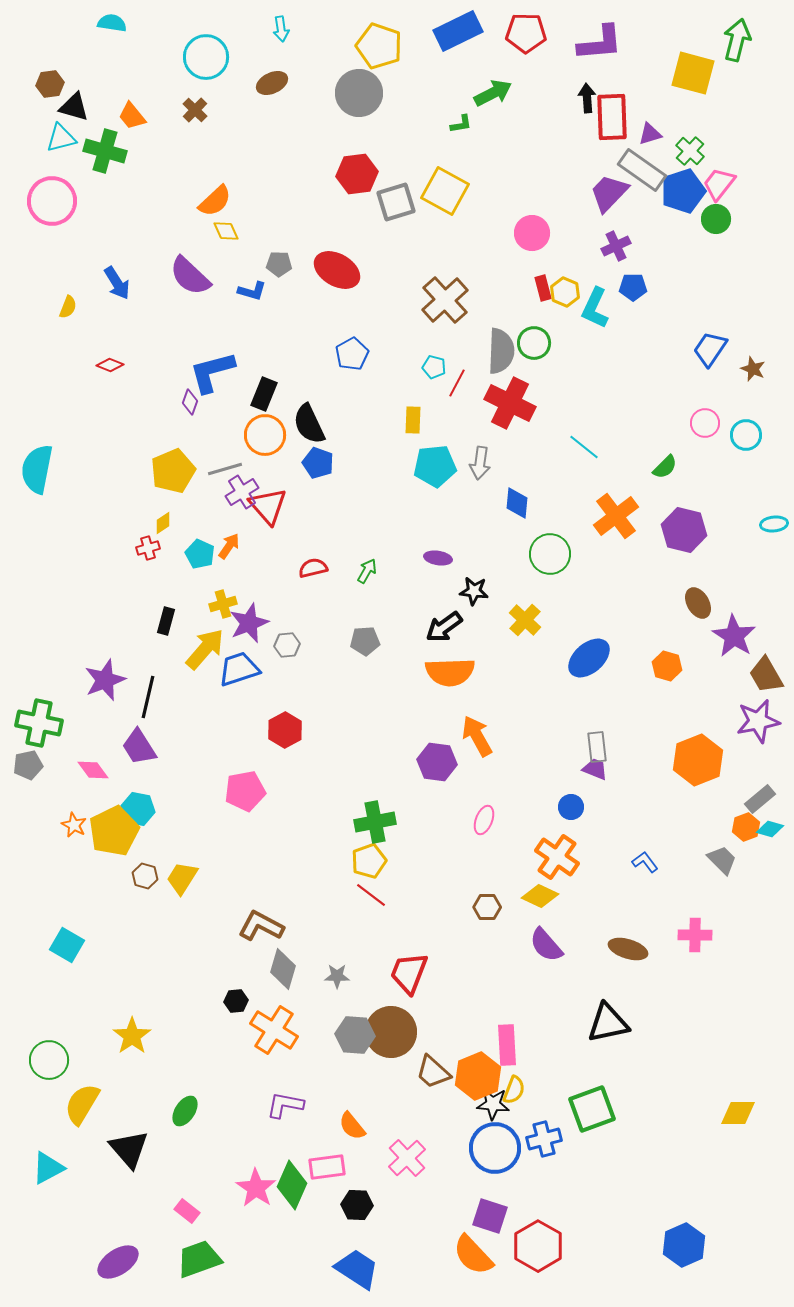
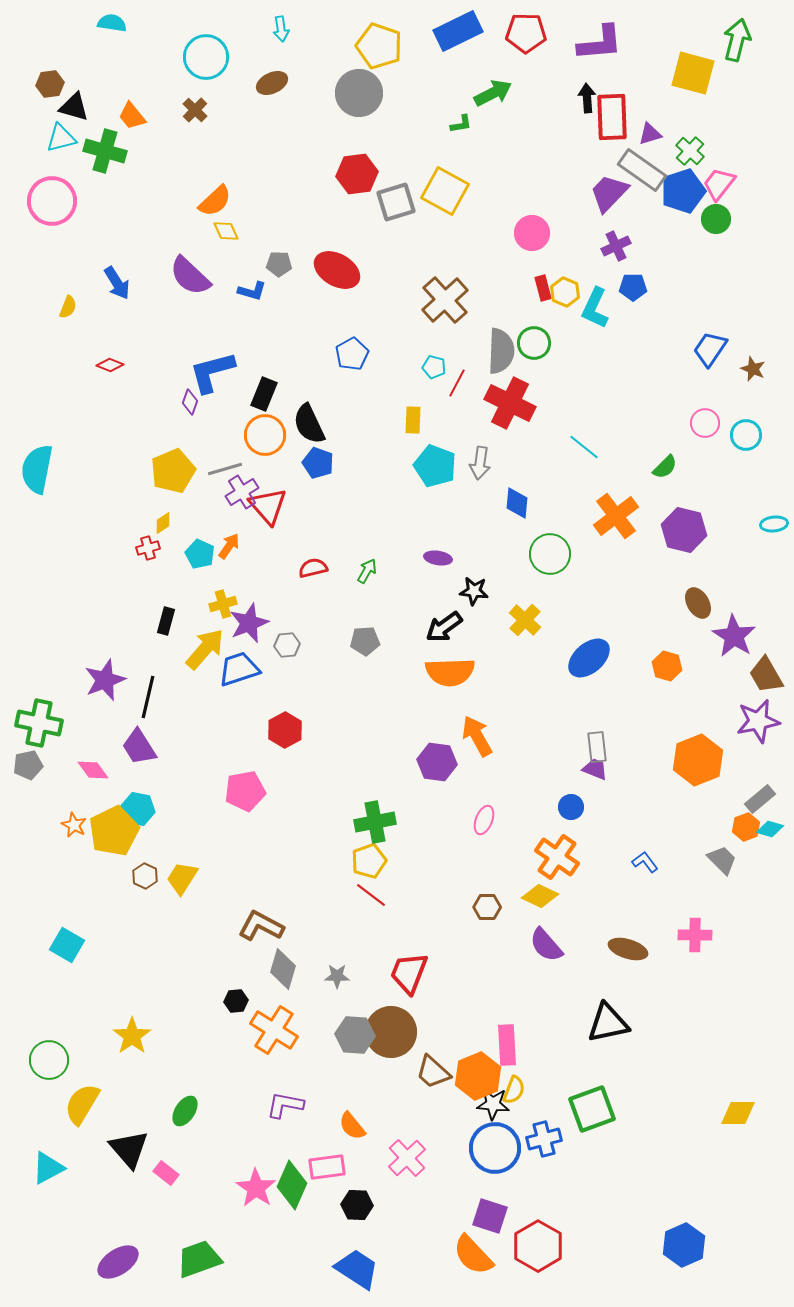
cyan pentagon at (435, 466): rotated 27 degrees clockwise
brown hexagon at (145, 876): rotated 10 degrees clockwise
pink rectangle at (187, 1211): moved 21 px left, 38 px up
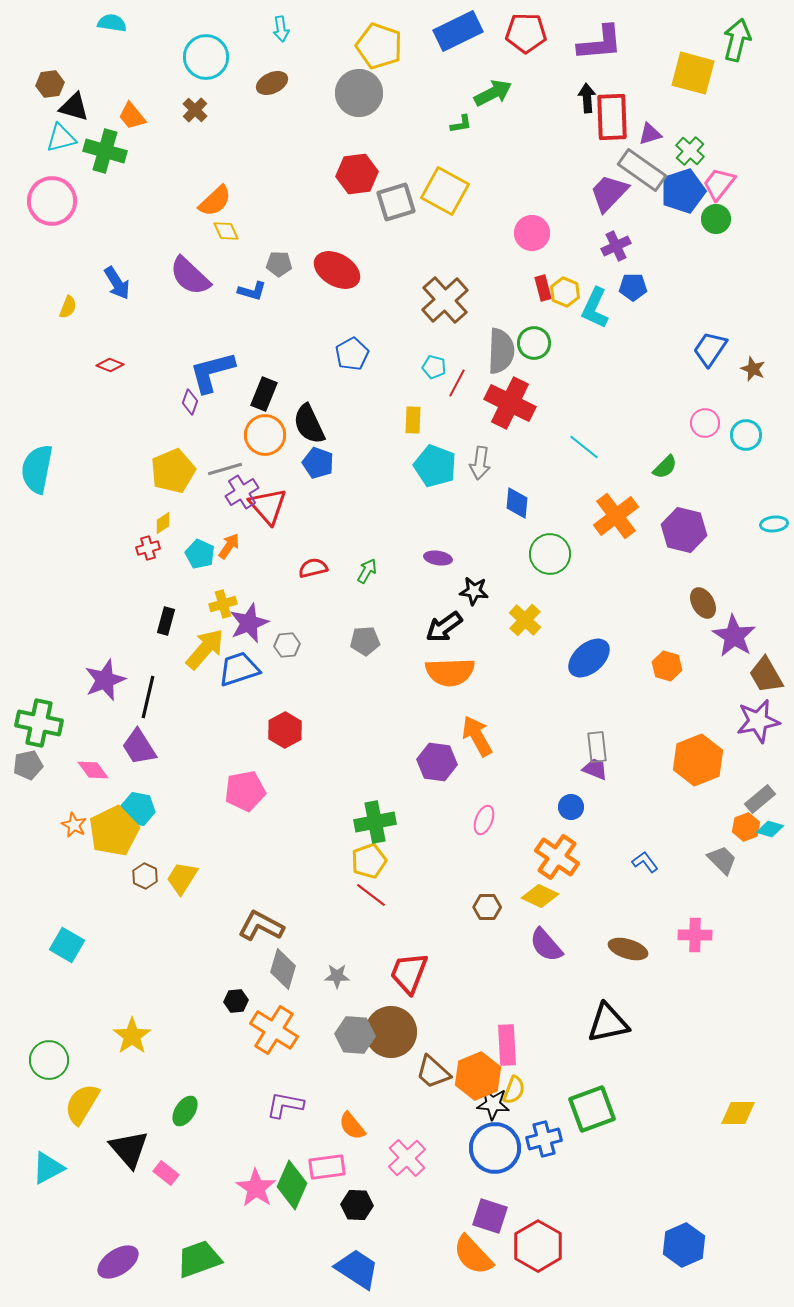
brown ellipse at (698, 603): moved 5 px right
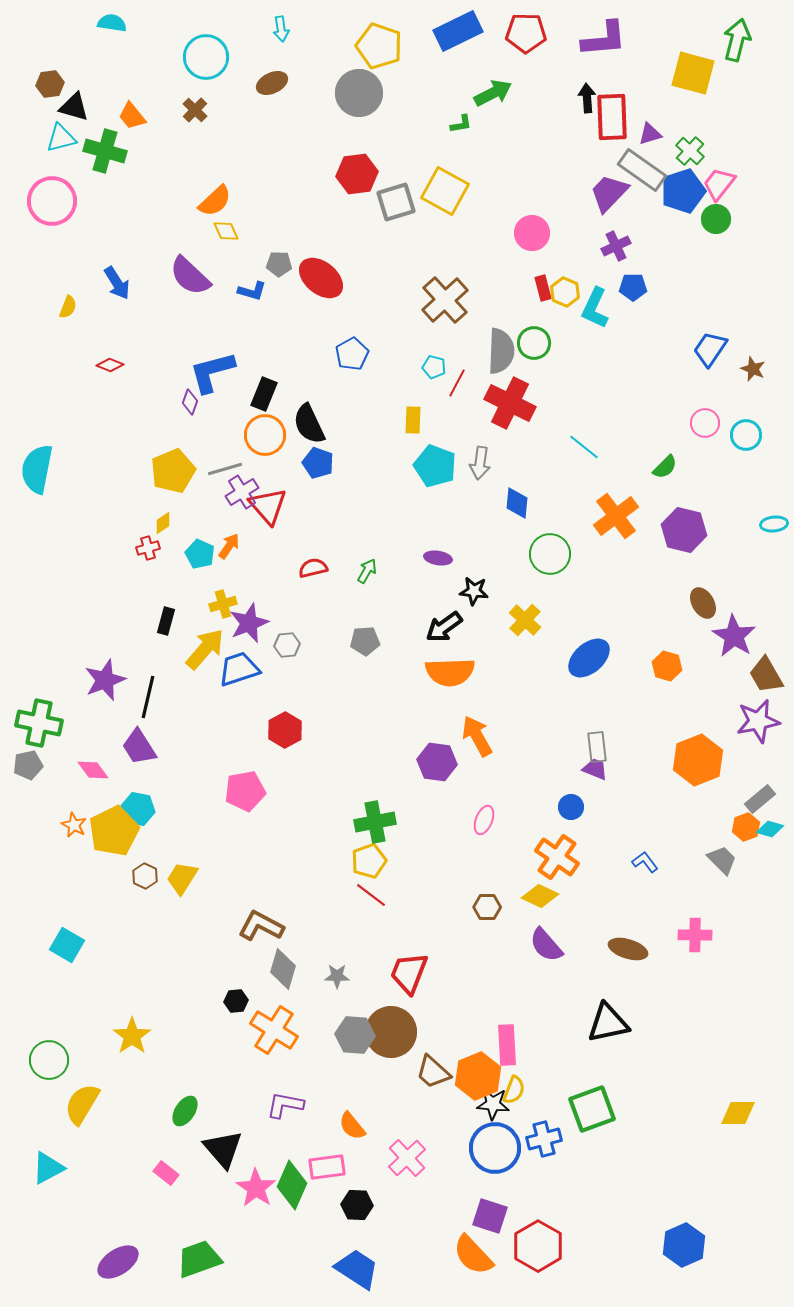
purple L-shape at (600, 43): moved 4 px right, 4 px up
red ellipse at (337, 270): moved 16 px left, 8 px down; rotated 9 degrees clockwise
black triangle at (129, 1149): moved 94 px right
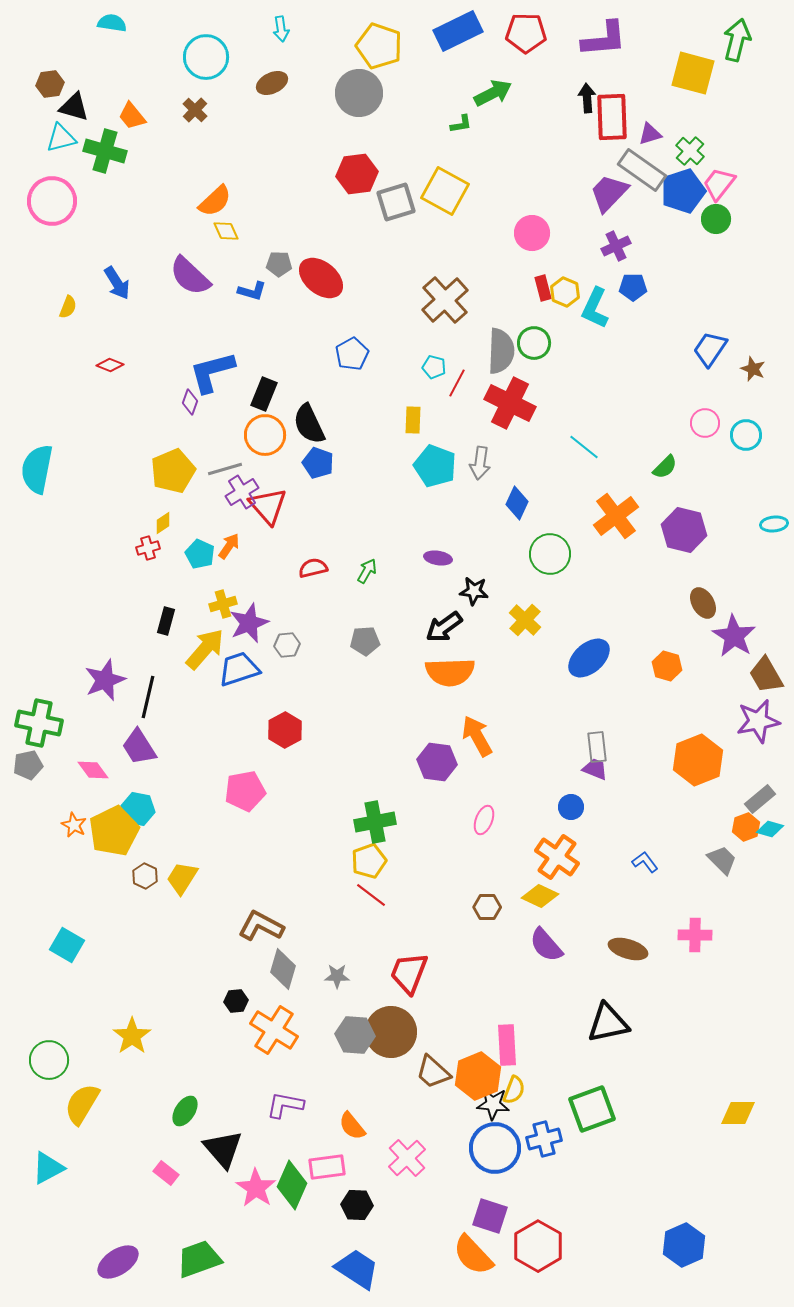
blue diamond at (517, 503): rotated 20 degrees clockwise
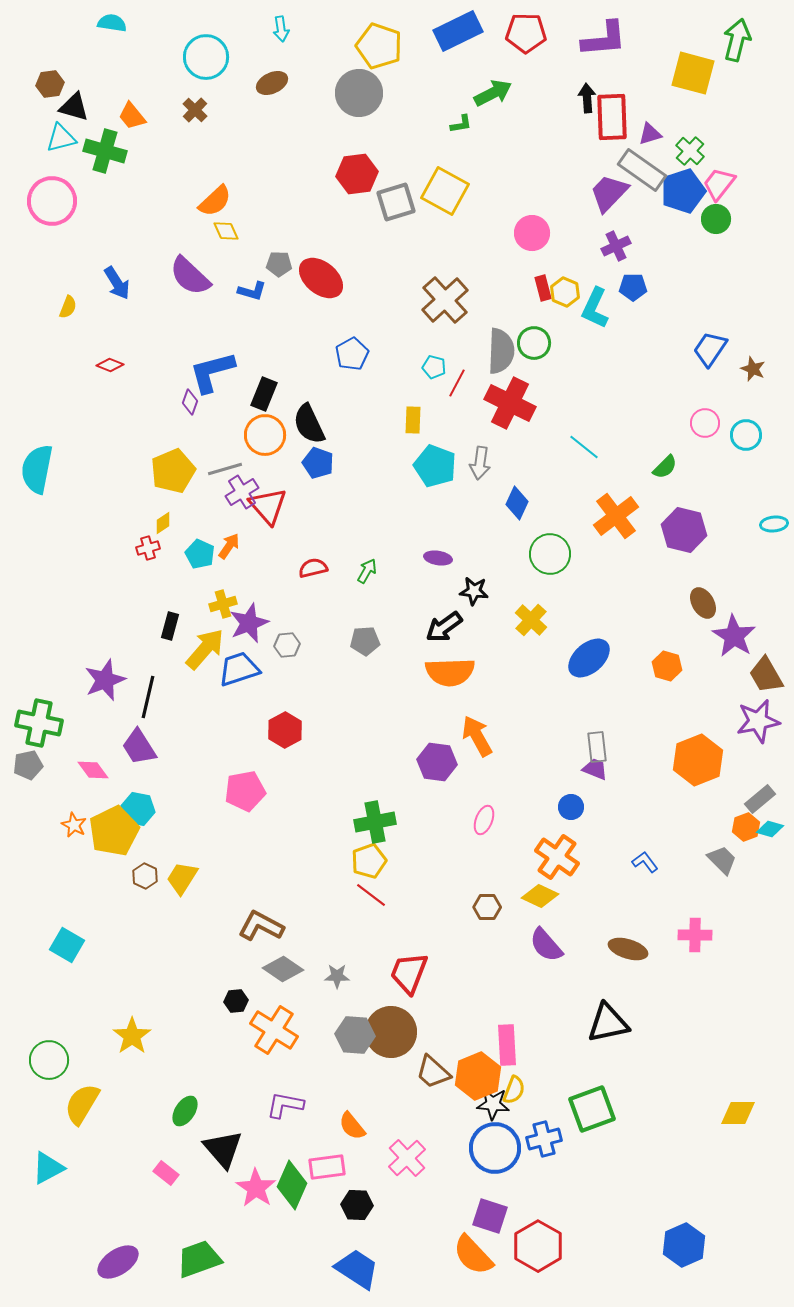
yellow cross at (525, 620): moved 6 px right
black rectangle at (166, 621): moved 4 px right, 5 px down
gray diamond at (283, 969): rotated 72 degrees counterclockwise
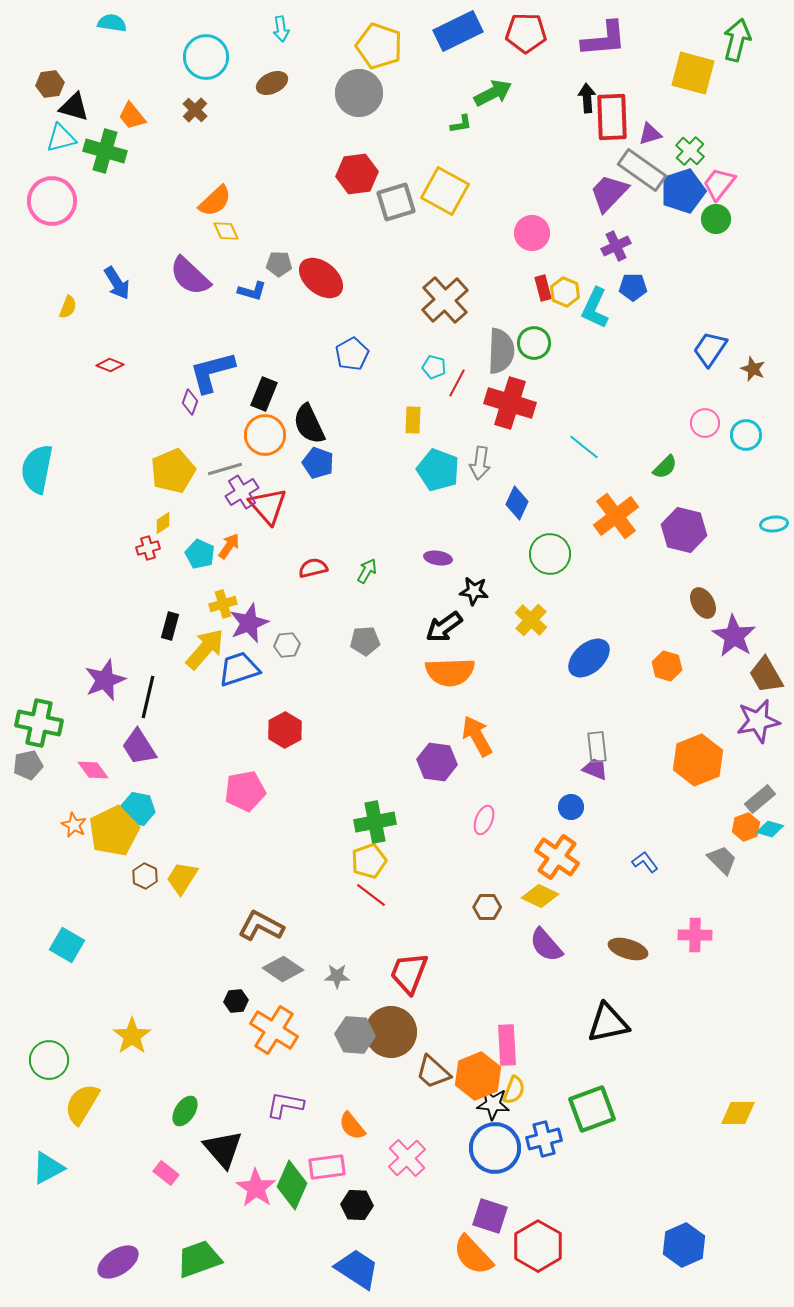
red cross at (510, 403): rotated 9 degrees counterclockwise
cyan pentagon at (435, 466): moved 3 px right, 4 px down
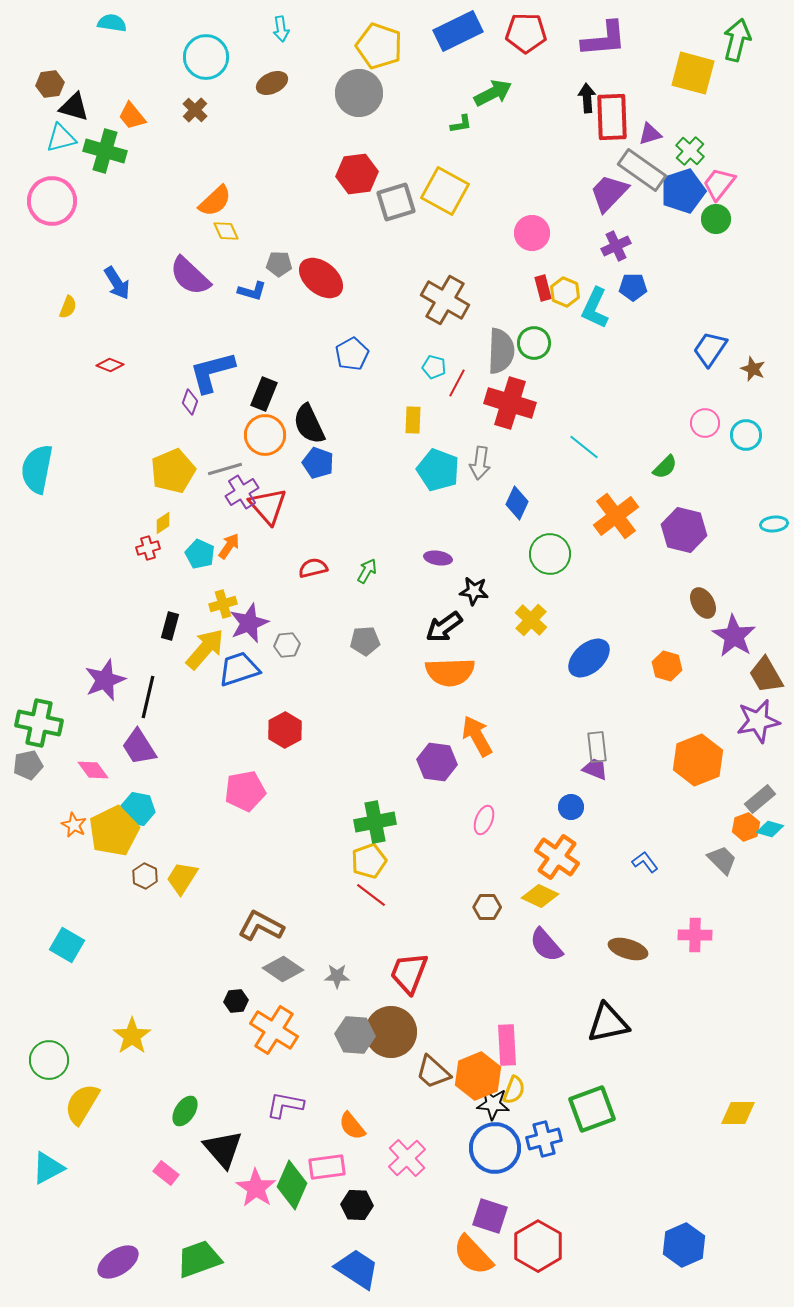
brown cross at (445, 300): rotated 18 degrees counterclockwise
